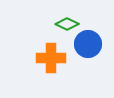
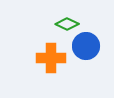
blue circle: moved 2 px left, 2 px down
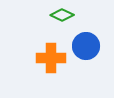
green diamond: moved 5 px left, 9 px up
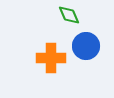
green diamond: moved 7 px right; rotated 40 degrees clockwise
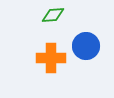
green diamond: moved 16 px left; rotated 70 degrees counterclockwise
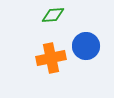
orange cross: rotated 12 degrees counterclockwise
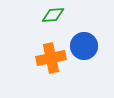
blue circle: moved 2 px left
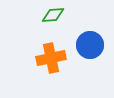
blue circle: moved 6 px right, 1 px up
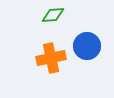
blue circle: moved 3 px left, 1 px down
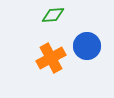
orange cross: rotated 16 degrees counterclockwise
